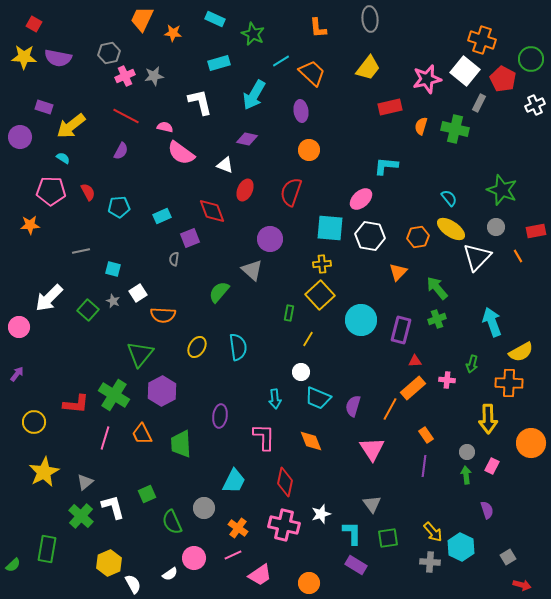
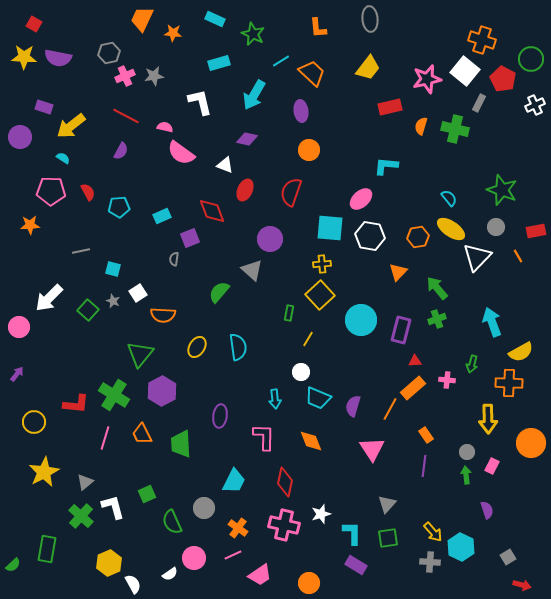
gray triangle at (372, 504): moved 15 px right; rotated 18 degrees clockwise
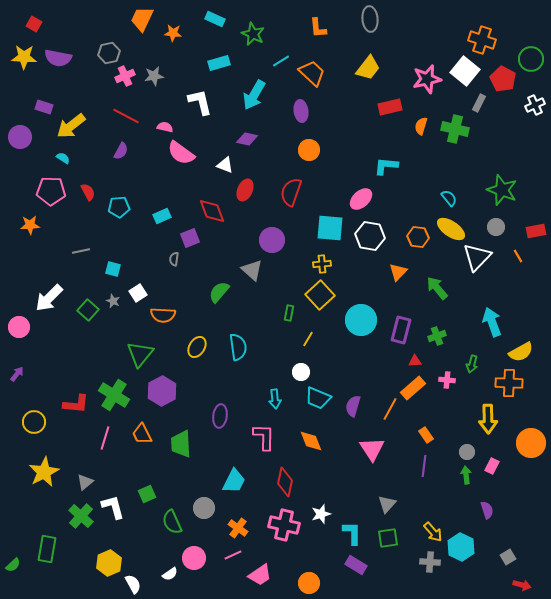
orange hexagon at (418, 237): rotated 15 degrees clockwise
purple circle at (270, 239): moved 2 px right, 1 px down
green cross at (437, 319): moved 17 px down
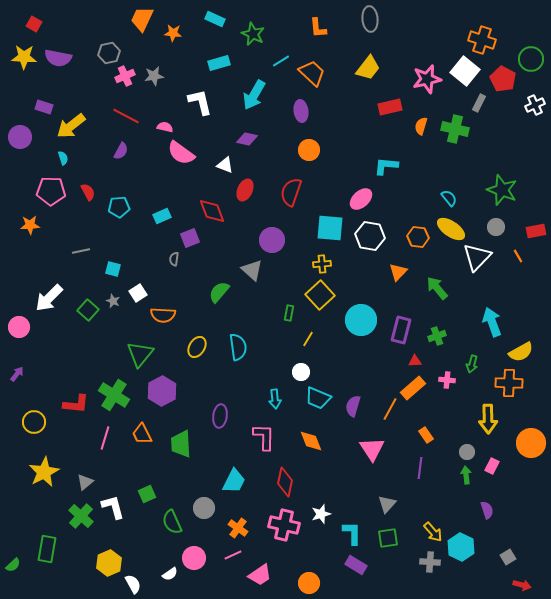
cyan semicircle at (63, 158): rotated 40 degrees clockwise
purple line at (424, 466): moved 4 px left, 2 px down
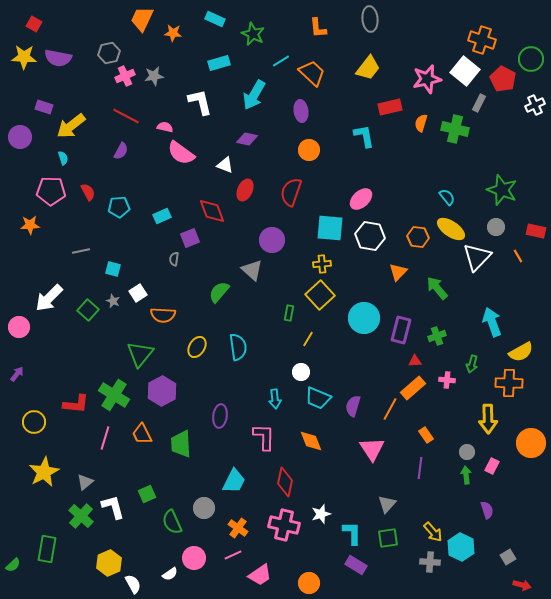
orange semicircle at (421, 126): moved 3 px up
cyan L-shape at (386, 166): moved 22 px left, 30 px up; rotated 75 degrees clockwise
cyan semicircle at (449, 198): moved 2 px left, 1 px up
red rectangle at (536, 231): rotated 24 degrees clockwise
cyan circle at (361, 320): moved 3 px right, 2 px up
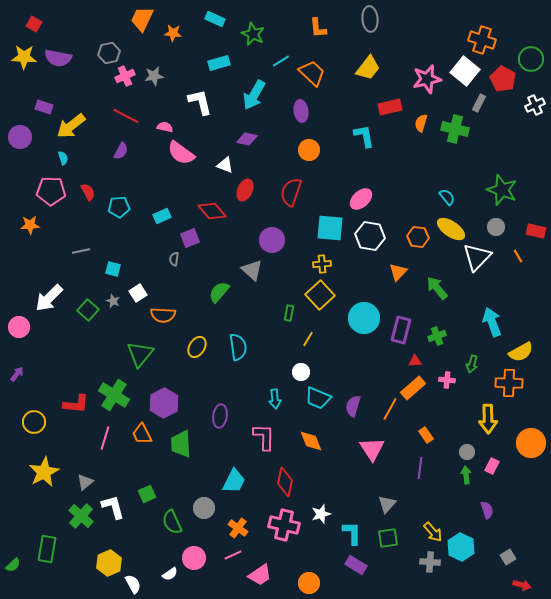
red diamond at (212, 211): rotated 20 degrees counterclockwise
purple hexagon at (162, 391): moved 2 px right, 12 px down
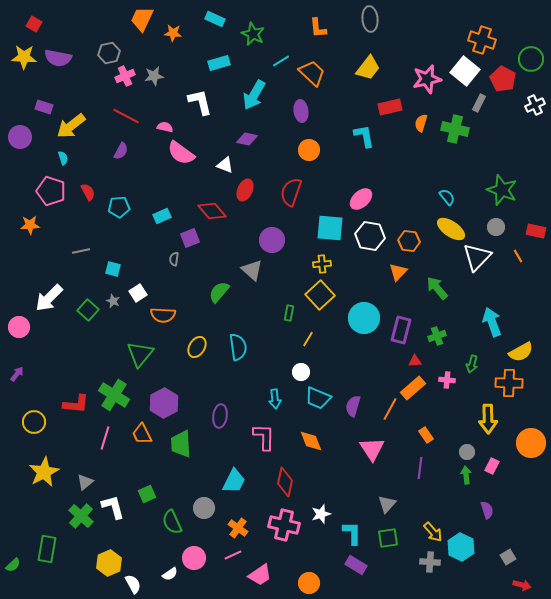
pink pentagon at (51, 191): rotated 16 degrees clockwise
orange hexagon at (418, 237): moved 9 px left, 4 px down
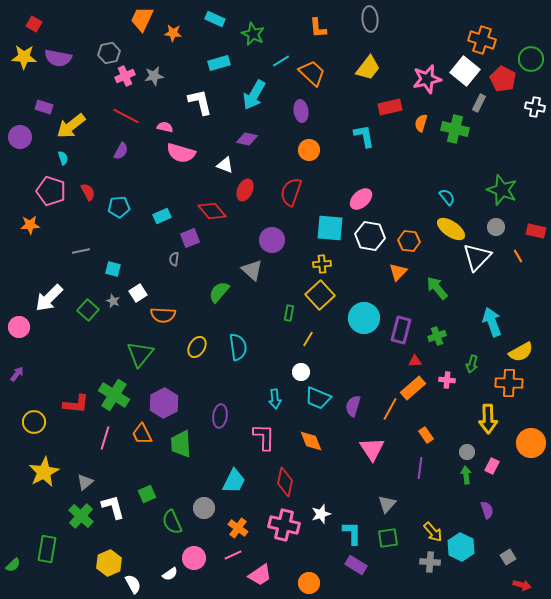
white cross at (535, 105): moved 2 px down; rotated 36 degrees clockwise
pink semicircle at (181, 153): rotated 20 degrees counterclockwise
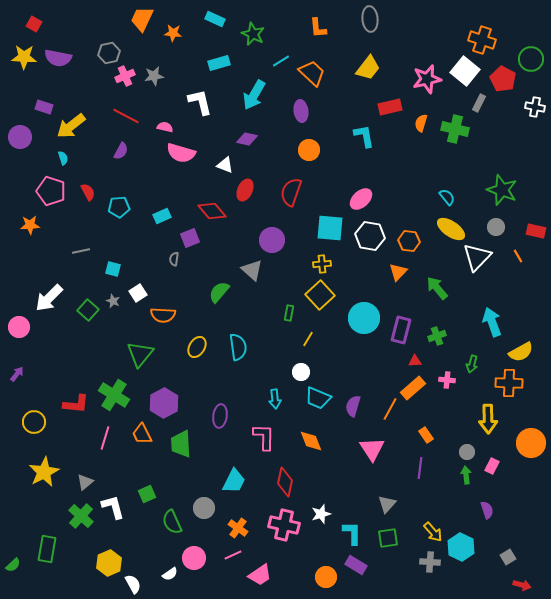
orange circle at (309, 583): moved 17 px right, 6 px up
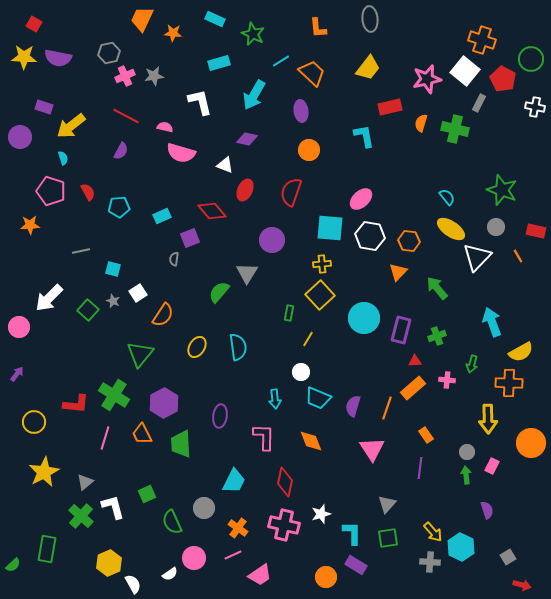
gray triangle at (252, 270): moved 5 px left, 3 px down; rotated 20 degrees clockwise
orange semicircle at (163, 315): rotated 60 degrees counterclockwise
orange line at (390, 409): moved 3 px left, 1 px up; rotated 10 degrees counterclockwise
